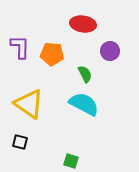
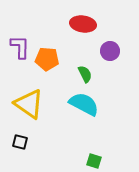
orange pentagon: moved 5 px left, 5 px down
green square: moved 23 px right
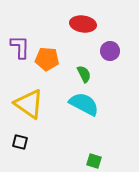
green semicircle: moved 1 px left
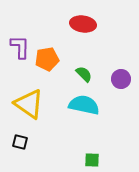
purple circle: moved 11 px right, 28 px down
orange pentagon: rotated 15 degrees counterclockwise
green semicircle: rotated 18 degrees counterclockwise
cyan semicircle: moved 1 px down; rotated 16 degrees counterclockwise
green square: moved 2 px left, 1 px up; rotated 14 degrees counterclockwise
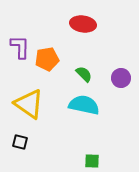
purple circle: moved 1 px up
green square: moved 1 px down
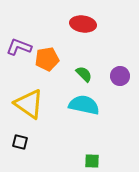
purple L-shape: moved 1 px left; rotated 70 degrees counterclockwise
purple circle: moved 1 px left, 2 px up
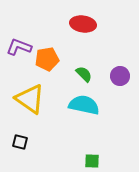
yellow triangle: moved 1 px right, 5 px up
